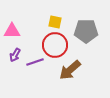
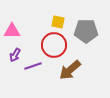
yellow square: moved 3 px right
red circle: moved 1 px left
purple line: moved 2 px left, 4 px down
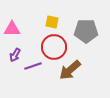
yellow square: moved 6 px left
pink triangle: moved 2 px up
red circle: moved 2 px down
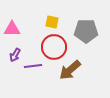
purple line: rotated 12 degrees clockwise
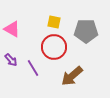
yellow square: moved 2 px right
pink triangle: rotated 30 degrees clockwise
purple arrow: moved 4 px left, 5 px down; rotated 72 degrees counterclockwise
purple line: moved 2 px down; rotated 66 degrees clockwise
brown arrow: moved 2 px right, 6 px down
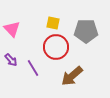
yellow square: moved 1 px left, 1 px down
pink triangle: rotated 18 degrees clockwise
red circle: moved 2 px right
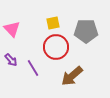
yellow square: rotated 24 degrees counterclockwise
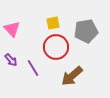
gray pentagon: rotated 10 degrees counterclockwise
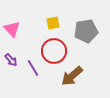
red circle: moved 2 px left, 4 px down
